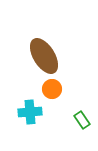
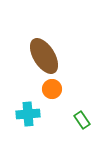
cyan cross: moved 2 px left, 2 px down
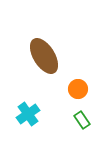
orange circle: moved 26 px right
cyan cross: rotated 30 degrees counterclockwise
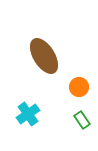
orange circle: moved 1 px right, 2 px up
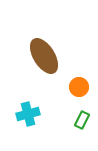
cyan cross: rotated 20 degrees clockwise
green rectangle: rotated 60 degrees clockwise
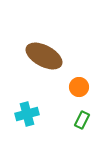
brown ellipse: rotated 30 degrees counterclockwise
cyan cross: moved 1 px left
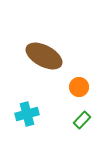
green rectangle: rotated 18 degrees clockwise
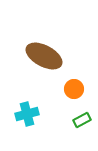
orange circle: moved 5 px left, 2 px down
green rectangle: rotated 18 degrees clockwise
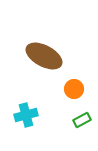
cyan cross: moved 1 px left, 1 px down
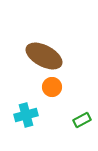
orange circle: moved 22 px left, 2 px up
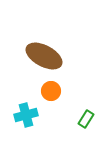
orange circle: moved 1 px left, 4 px down
green rectangle: moved 4 px right, 1 px up; rotated 30 degrees counterclockwise
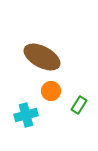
brown ellipse: moved 2 px left, 1 px down
green rectangle: moved 7 px left, 14 px up
